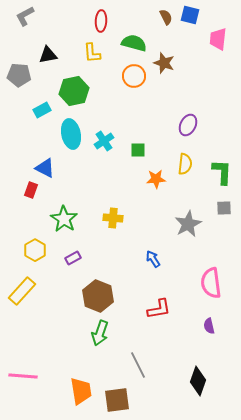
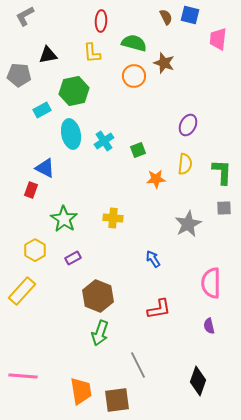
green square: rotated 21 degrees counterclockwise
pink semicircle: rotated 8 degrees clockwise
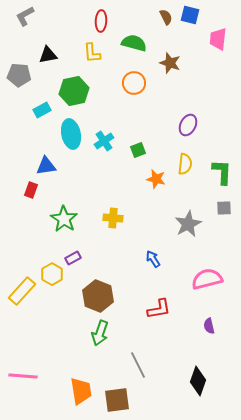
brown star: moved 6 px right
orange circle: moved 7 px down
blue triangle: moved 1 px right, 2 px up; rotated 35 degrees counterclockwise
orange star: rotated 18 degrees clockwise
yellow hexagon: moved 17 px right, 24 px down
pink semicircle: moved 4 px left, 4 px up; rotated 76 degrees clockwise
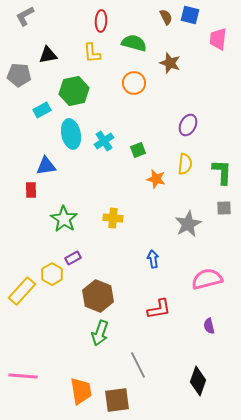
red rectangle: rotated 21 degrees counterclockwise
blue arrow: rotated 24 degrees clockwise
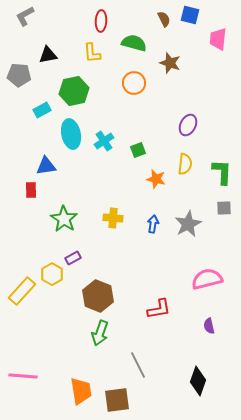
brown semicircle: moved 2 px left, 2 px down
blue arrow: moved 35 px up; rotated 18 degrees clockwise
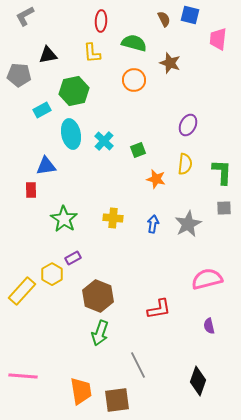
orange circle: moved 3 px up
cyan cross: rotated 12 degrees counterclockwise
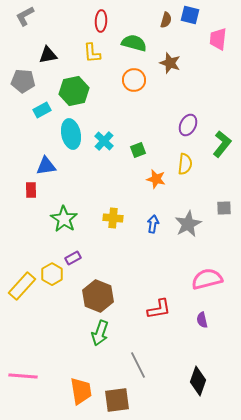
brown semicircle: moved 2 px right, 1 px down; rotated 42 degrees clockwise
gray pentagon: moved 4 px right, 6 px down
green L-shape: moved 28 px up; rotated 36 degrees clockwise
yellow rectangle: moved 5 px up
purple semicircle: moved 7 px left, 6 px up
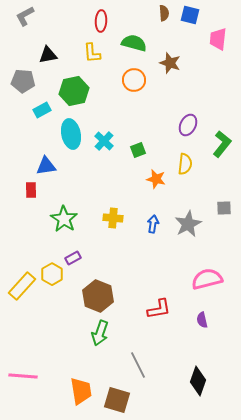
brown semicircle: moved 2 px left, 7 px up; rotated 21 degrees counterclockwise
brown square: rotated 24 degrees clockwise
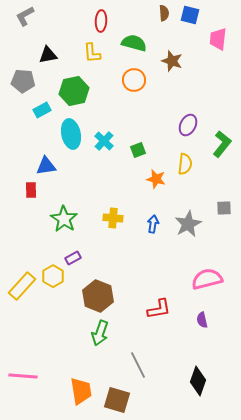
brown star: moved 2 px right, 2 px up
yellow hexagon: moved 1 px right, 2 px down
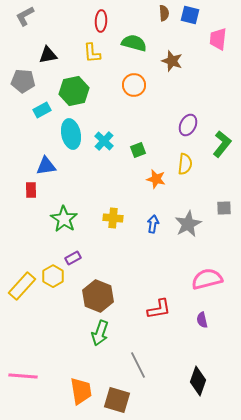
orange circle: moved 5 px down
